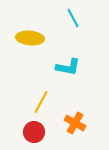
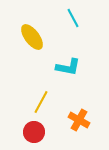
yellow ellipse: moved 2 px right, 1 px up; rotated 48 degrees clockwise
orange cross: moved 4 px right, 3 px up
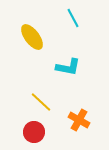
yellow line: rotated 75 degrees counterclockwise
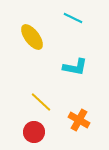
cyan line: rotated 36 degrees counterclockwise
cyan L-shape: moved 7 px right
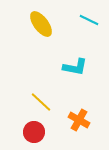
cyan line: moved 16 px right, 2 px down
yellow ellipse: moved 9 px right, 13 px up
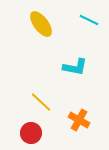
red circle: moved 3 px left, 1 px down
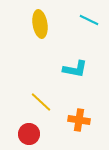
yellow ellipse: moved 1 px left; rotated 28 degrees clockwise
cyan L-shape: moved 2 px down
orange cross: rotated 20 degrees counterclockwise
red circle: moved 2 px left, 1 px down
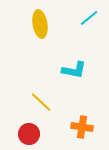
cyan line: moved 2 px up; rotated 66 degrees counterclockwise
cyan L-shape: moved 1 px left, 1 px down
orange cross: moved 3 px right, 7 px down
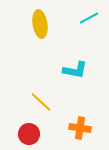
cyan line: rotated 12 degrees clockwise
cyan L-shape: moved 1 px right
orange cross: moved 2 px left, 1 px down
